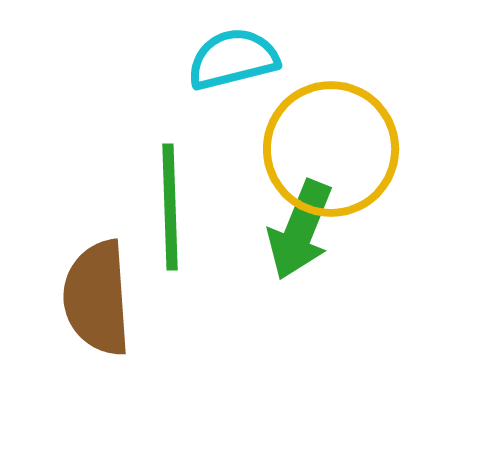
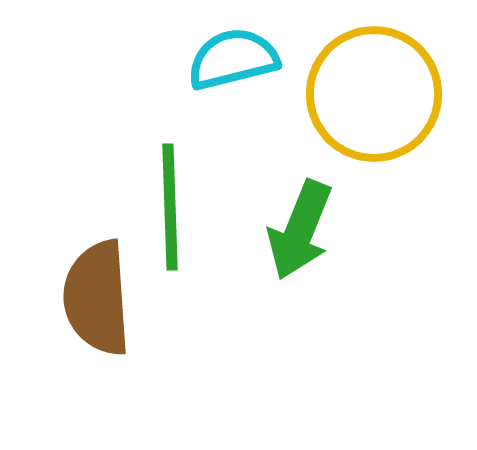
yellow circle: moved 43 px right, 55 px up
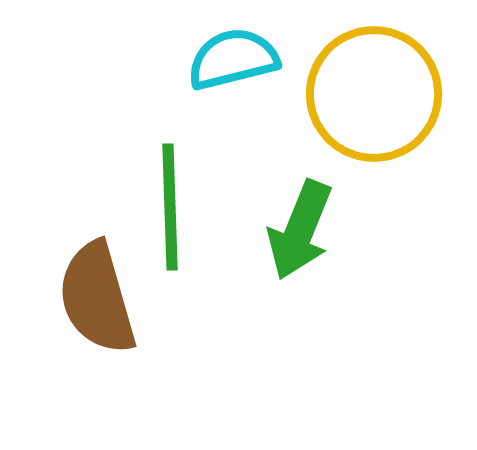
brown semicircle: rotated 12 degrees counterclockwise
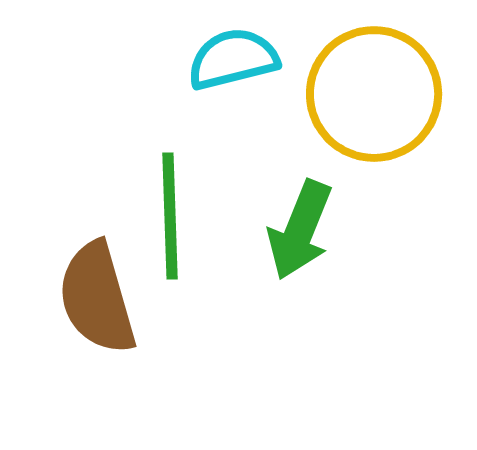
green line: moved 9 px down
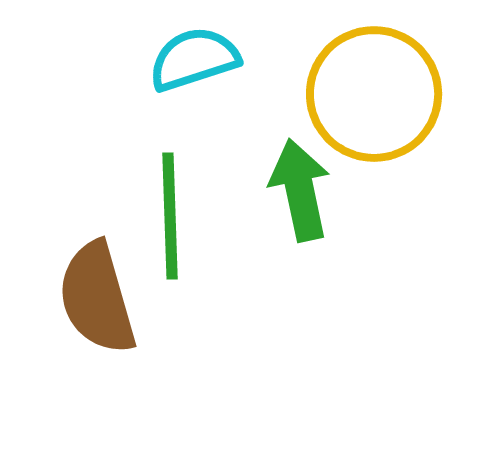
cyan semicircle: moved 39 px left; rotated 4 degrees counterclockwise
green arrow: moved 40 px up; rotated 146 degrees clockwise
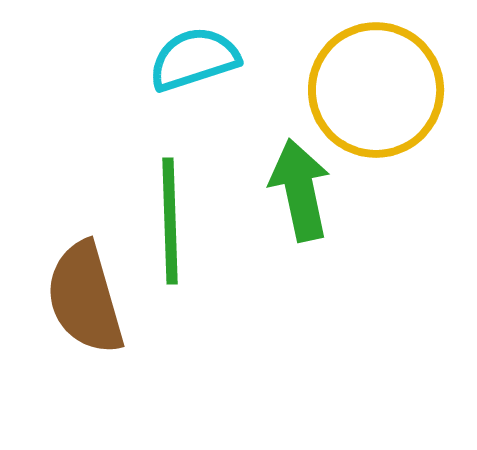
yellow circle: moved 2 px right, 4 px up
green line: moved 5 px down
brown semicircle: moved 12 px left
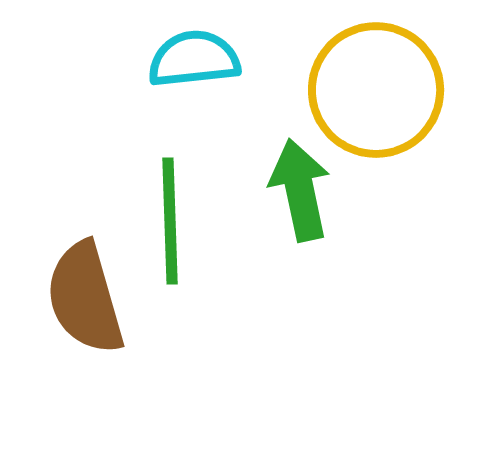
cyan semicircle: rotated 12 degrees clockwise
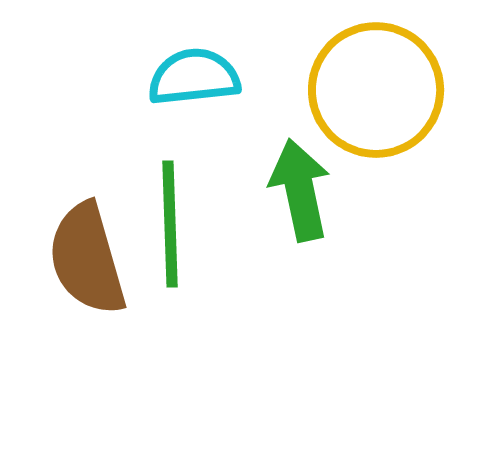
cyan semicircle: moved 18 px down
green line: moved 3 px down
brown semicircle: moved 2 px right, 39 px up
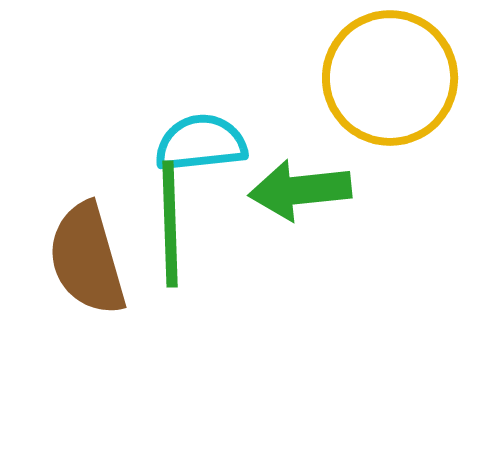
cyan semicircle: moved 7 px right, 66 px down
yellow circle: moved 14 px right, 12 px up
green arrow: rotated 84 degrees counterclockwise
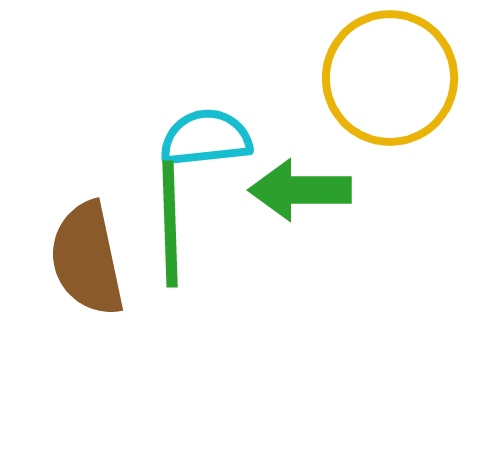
cyan semicircle: moved 5 px right, 5 px up
green arrow: rotated 6 degrees clockwise
brown semicircle: rotated 4 degrees clockwise
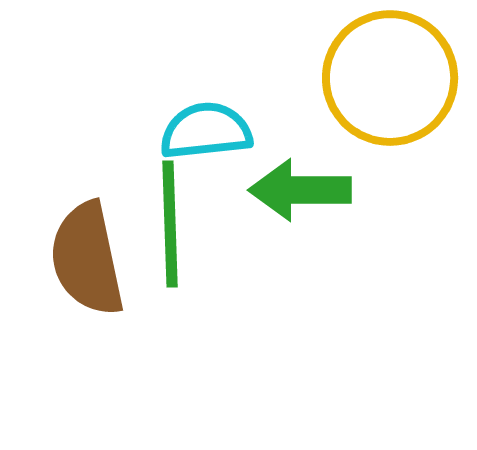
cyan semicircle: moved 7 px up
